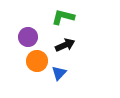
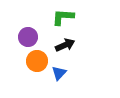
green L-shape: rotated 10 degrees counterclockwise
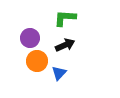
green L-shape: moved 2 px right, 1 px down
purple circle: moved 2 px right, 1 px down
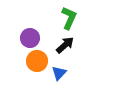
green L-shape: moved 4 px right; rotated 110 degrees clockwise
black arrow: rotated 18 degrees counterclockwise
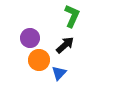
green L-shape: moved 3 px right, 2 px up
orange circle: moved 2 px right, 1 px up
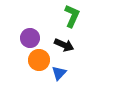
black arrow: moved 1 px left; rotated 66 degrees clockwise
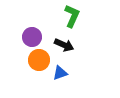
purple circle: moved 2 px right, 1 px up
blue triangle: moved 1 px right; rotated 28 degrees clockwise
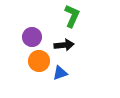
black arrow: rotated 30 degrees counterclockwise
orange circle: moved 1 px down
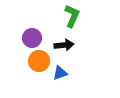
purple circle: moved 1 px down
